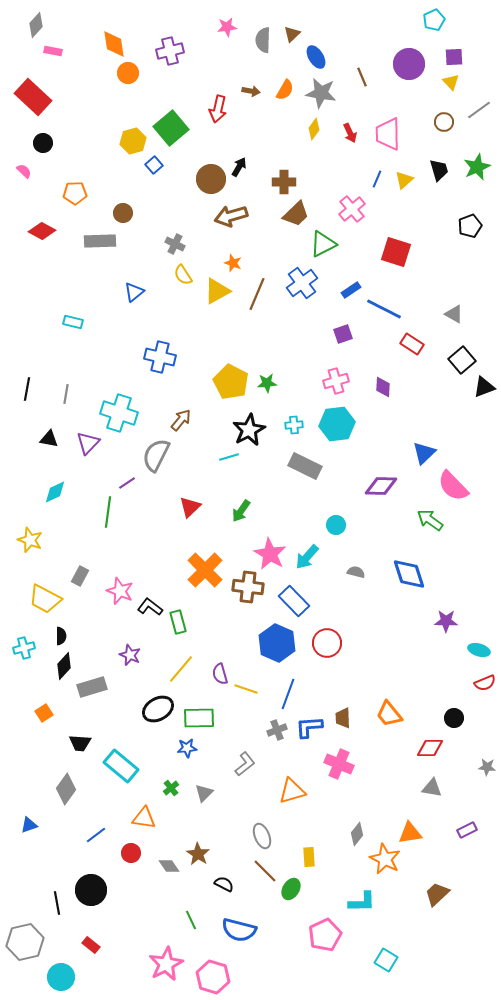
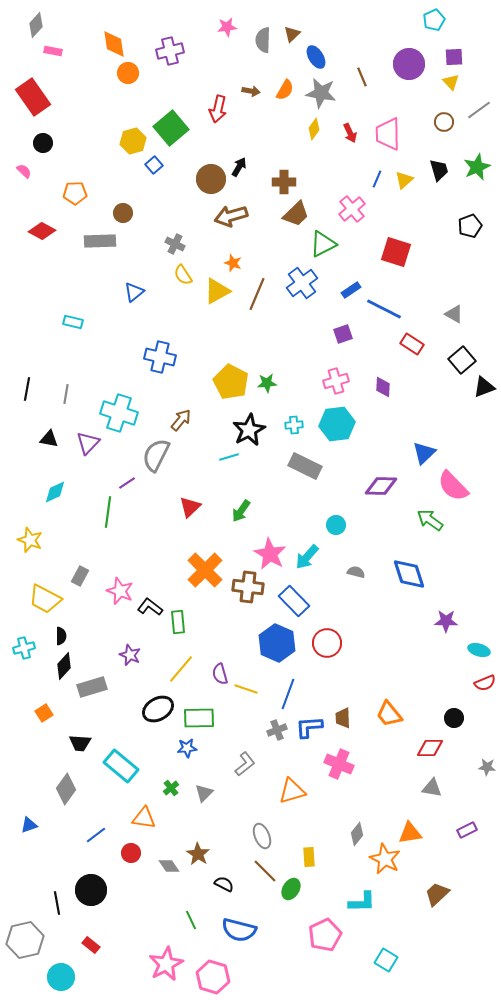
red rectangle at (33, 97): rotated 12 degrees clockwise
green rectangle at (178, 622): rotated 10 degrees clockwise
gray hexagon at (25, 942): moved 2 px up
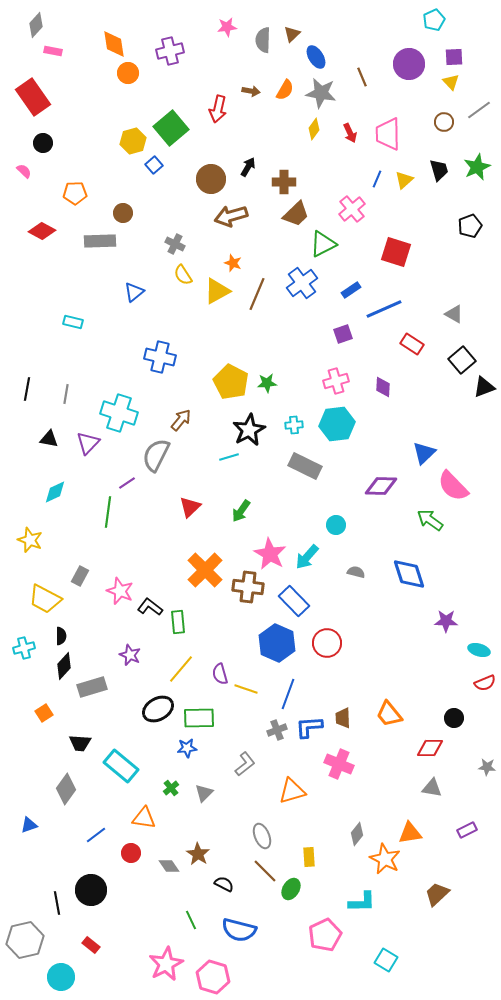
black arrow at (239, 167): moved 9 px right
blue line at (384, 309): rotated 51 degrees counterclockwise
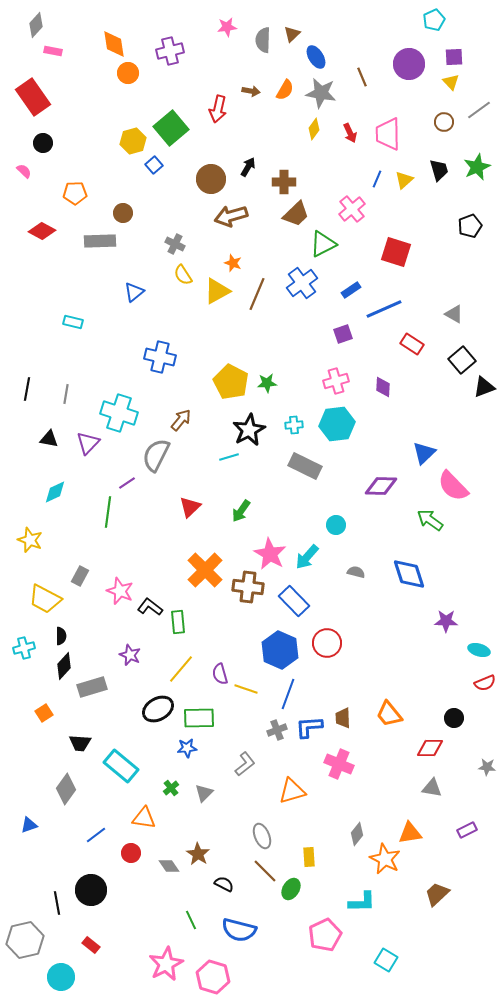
blue hexagon at (277, 643): moved 3 px right, 7 px down
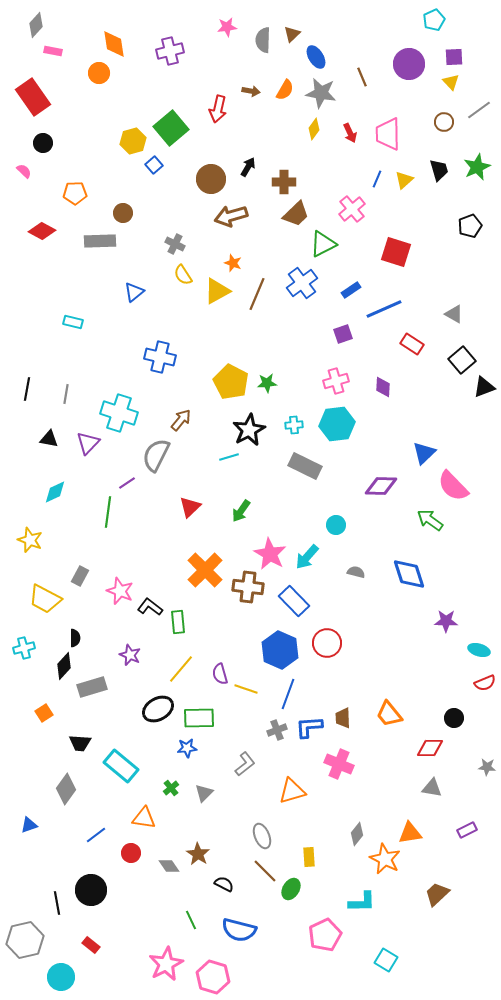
orange circle at (128, 73): moved 29 px left
black semicircle at (61, 636): moved 14 px right, 2 px down
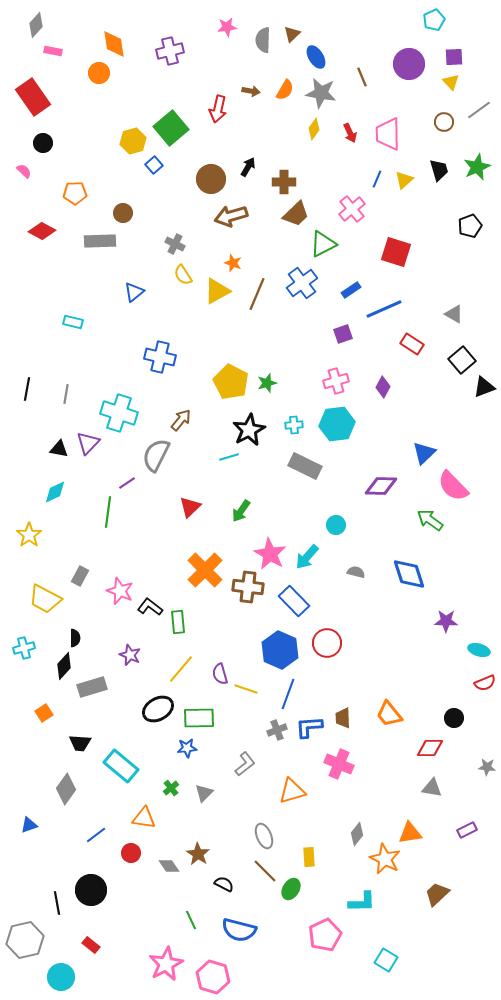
green star at (267, 383): rotated 12 degrees counterclockwise
purple diamond at (383, 387): rotated 25 degrees clockwise
black triangle at (49, 439): moved 10 px right, 10 px down
yellow star at (30, 540): moved 1 px left, 5 px up; rotated 15 degrees clockwise
gray ellipse at (262, 836): moved 2 px right
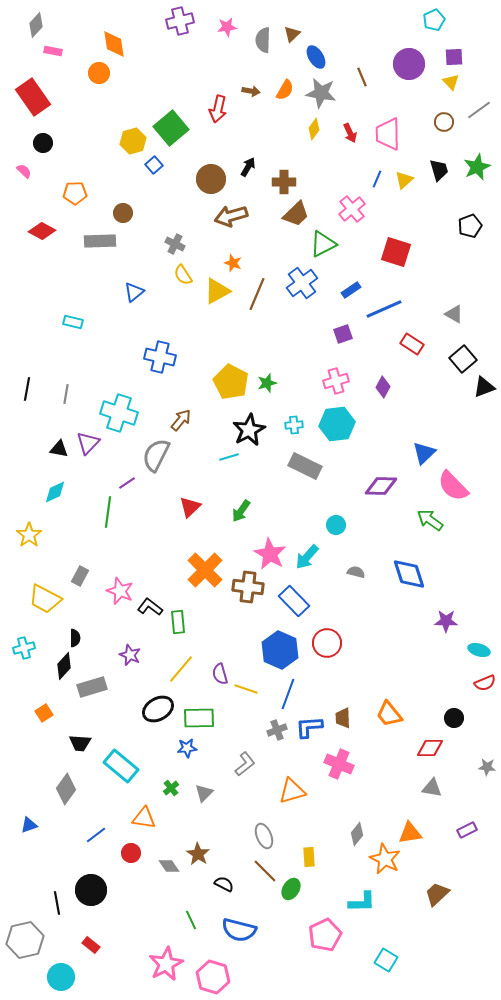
purple cross at (170, 51): moved 10 px right, 30 px up
black square at (462, 360): moved 1 px right, 1 px up
